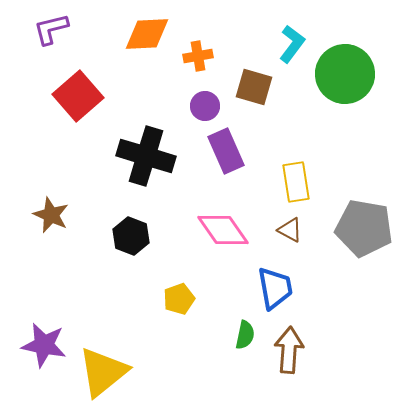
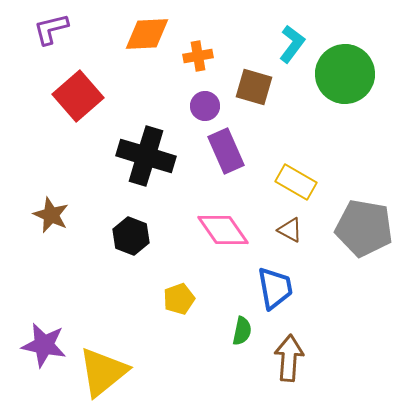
yellow rectangle: rotated 51 degrees counterclockwise
green semicircle: moved 3 px left, 4 px up
brown arrow: moved 8 px down
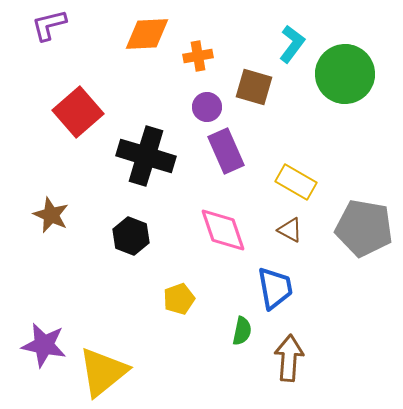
purple L-shape: moved 2 px left, 4 px up
red square: moved 16 px down
purple circle: moved 2 px right, 1 px down
pink diamond: rotated 16 degrees clockwise
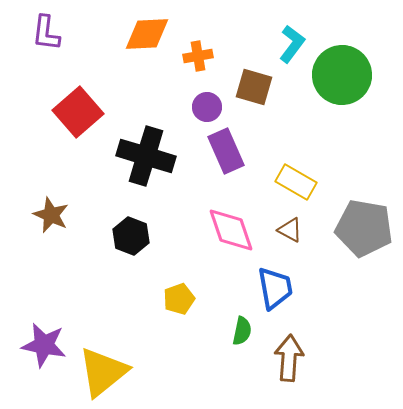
purple L-shape: moved 3 px left, 8 px down; rotated 69 degrees counterclockwise
green circle: moved 3 px left, 1 px down
pink diamond: moved 8 px right
